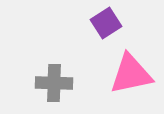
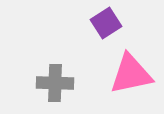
gray cross: moved 1 px right
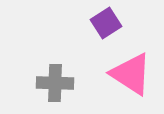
pink triangle: rotated 45 degrees clockwise
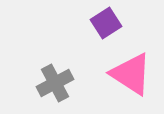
gray cross: rotated 30 degrees counterclockwise
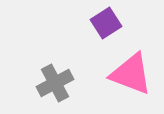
pink triangle: rotated 12 degrees counterclockwise
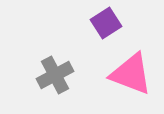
gray cross: moved 8 px up
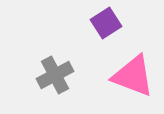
pink triangle: moved 2 px right, 2 px down
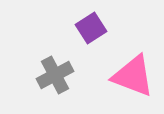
purple square: moved 15 px left, 5 px down
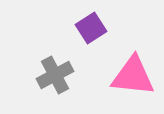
pink triangle: rotated 15 degrees counterclockwise
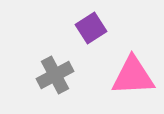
pink triangle: rotated 9 degrees counterclockwise
